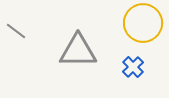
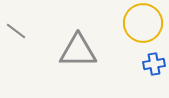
blue cross: moved 21 px right, 3 px up; rotated 35 degrees clockwise
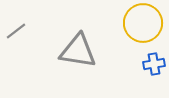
gray line: rotated 75 degrees counterclockwise
gray triangle: rotated 9 degrees clockwise
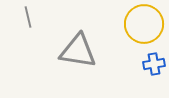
yellow circle: moved 1 px right, 1 px down
gray line: moved 12 px right, 14 px up; rotated 65 degrees counterclockwise
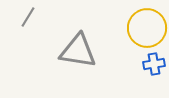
gray line: rotated 45 degrees clockwise
yellow circle: moved 3 px right, 4 px down
